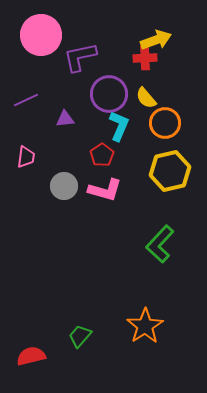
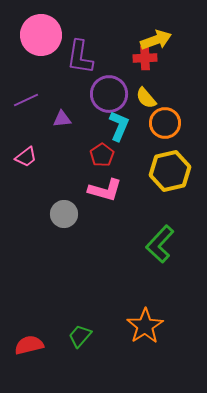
purple L-shape: rotated 69 degrees counterclockwise
purple triangle: moved 3 px left
pink trapezoid: rotated 45 degrees clockwise
gray circle: moved 28 px down
red semicircle: moved 2 px left, 11 px up
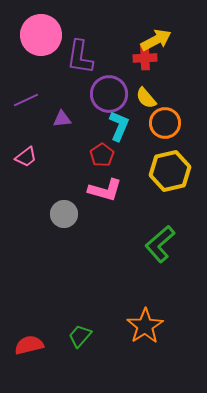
yellow arrow: rotated 8 degrees counterclockwise
green L-shape: rotated 6 degrees clockwise
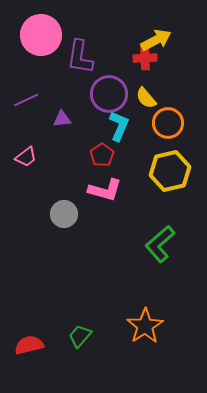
orange circle: moved 3 px right
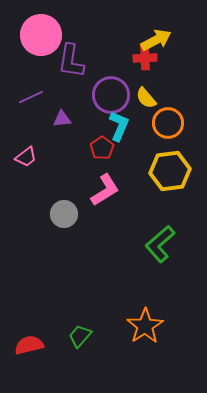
purple L-shape: moved 9 px left, 4 px down
purple circle: moved 2 px right, 1 px down
purple line: moved 5 px right, 3 px up
red pentagon: moved 7 px up
yellow hexagon: rotated 6 degrees clockwise
pink L-shape: rotated 48 degrees counterclockwise
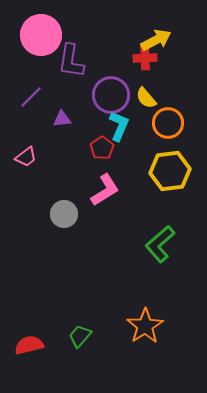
purple line: rotated 20 degrees counterclockwise
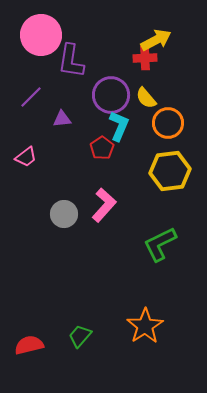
pink L-shape: moved 1 px left, 15 px down; rotated 16 degrees counterclockwise
green L-shape: rotated 15 degrees clockwise
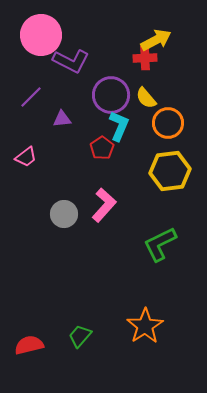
purple L-shape: rotated 72 degrees counterclockwise
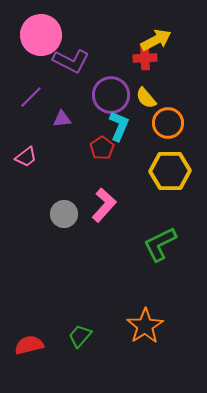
yellow hexagon: rotated 6 degrees clockwise
